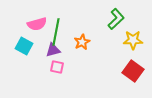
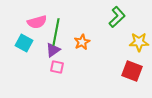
green L-shape: moved 1 px right, 2 px up
pink semicircle: moved 2 px up
yellow star: moved 6 px right, 2 px down
cyan square: moved 3 px up
purple triangle: rotated 21 degrees counterclockwise
red square: moved 1 px left; rotated 15 degrees counterclockwise
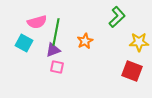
orange star: moved 3 px right, 1 px up
purple triangle: rotated 14 degrees clockwise
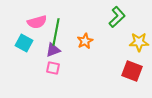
pink square: moved 4 px left, 1 px down
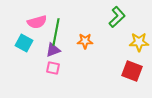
orange star: rotated 28 degrees clockwise
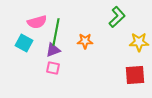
red square: moved 3 px right, 4 px down; rotated 25 degrees counterclockwise
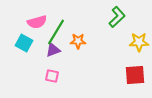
green line: rotated 20 degrees clockwise
orange star: moved 7 px left
pink square: moved 1 px left, 8 px down
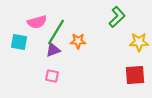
cyan square: moved 5 px left, 1 px up; rotated 18 degrees counterclockwise
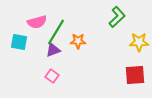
pink square: rotated 24 degrees clockwise
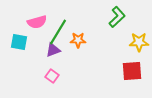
green line: moved 2 px right
orange star: moved 1 px up
red square: moved 3 px left, 4 px up
